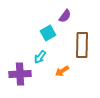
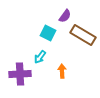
cyan square: rotated 35 degrees counterclockwise
brown rectangle: moved 1 px right, 10 px up; rotated 60 degrees counterclockwise
orange arrow: rotated 120 degrees clockwise
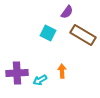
purple semicircle: moved 2 px right, 4 px up
cyan arrow: moved 23 px down; rotated 24 degrees clockwise
purple cross: moved 3 px left, 1 px up
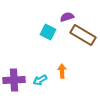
purple semicircle: moved 5 px down; rotated 144 degrees counterclockwise
cyan square: moved 1 px up
purple cross: moved 3 px left, 7 px down
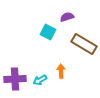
brown rectangle: moved 1 px right, 9 px down
orange arrow: moved 1 px left
purple cross: moved 1 px right, 1 px up
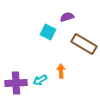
purple cross: moved 1 px right, 4 px down
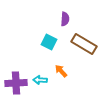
purple semicircle: moved 2 px left, 2 px down; rotated 112 degrees clockwise
cyan square: moved 1 px right, 10 px down
orange arrow: rotated 40 degrees counterclockwise
cyan arrow: rotated 32 degrees clockwise
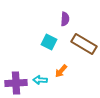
orange arrow: rotated 96 degrees counterclockwise
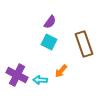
purple semicircle: moved 15 px left, 3 px down; rotated 32 degrees clockwise
brown rectangle: rotated 40 degrees clockwise
purple cross: moved 1 px right, 8 px up; rotated 30 degrees clockwise
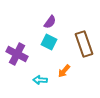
orange arrow: moved 3 px right
purple cross: moved 21 px up
